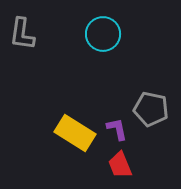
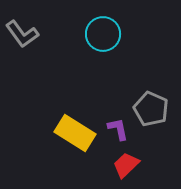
gray L-shape: rotated 44 degrees counterclockwise
gray pentagon: rotated 12 degrees clockwise
purple L-shape: moved 1 px right
red trapezoid: moved 6 px right; rotated 68 degrees clockwise
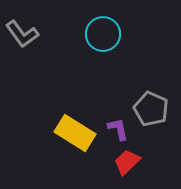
red trapezoid: moved 1 px right, 3 px up
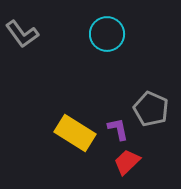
cyan circle: moved 4 px right
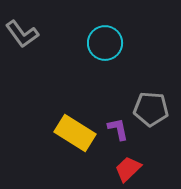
cyan circle: moved 2 px left, 9 px down
gray pentagon: rotated 20 degrees counterclockwise
red trapezoid: moved 1 px right, 7 px down
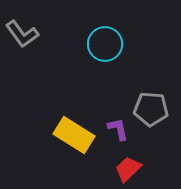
cyan circle: moved 1 px down
yellow rectangle: moved 1 px left, 2 px down
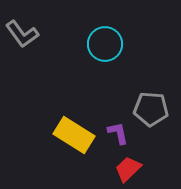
purple L-shape: moved 4 px down
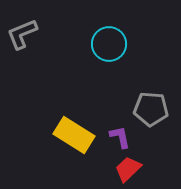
gray L-shape: rotated 104 degrees clockwise
cyan circle: moved 4 px right
purple L-shape: moved 2 px right, 4 px down
